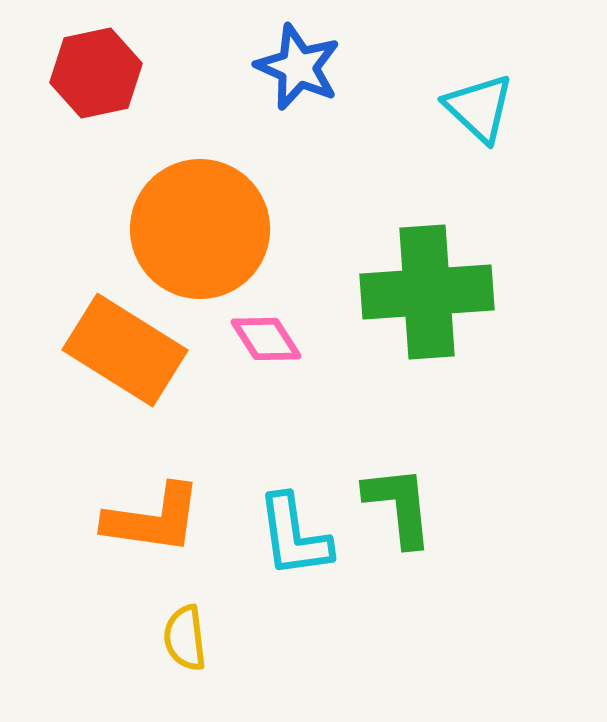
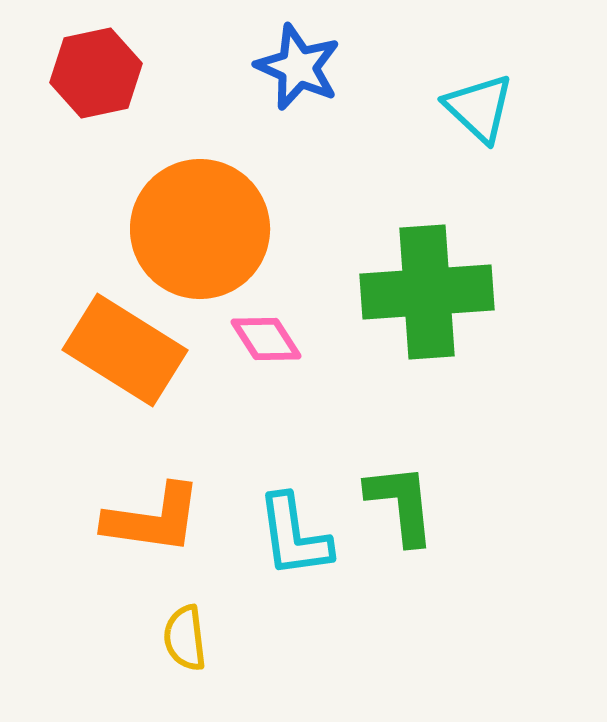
green L-shape: moved 2 px right, 2 px up
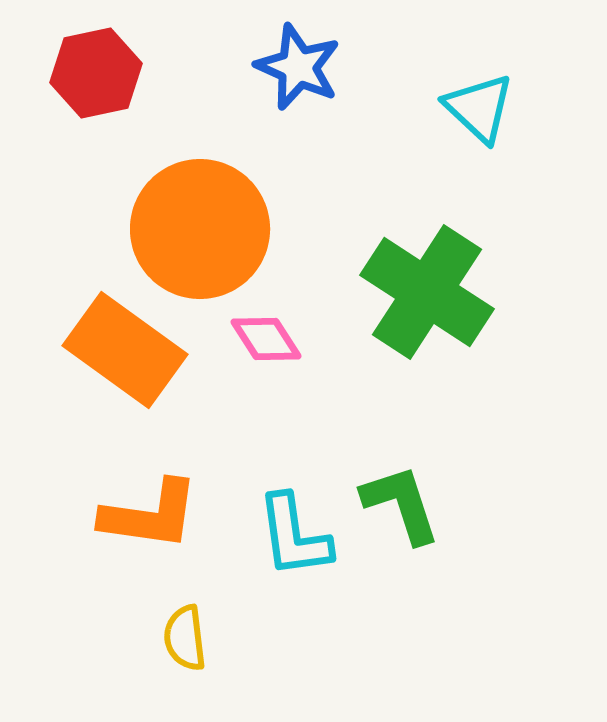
green cross: rotated 37 degrees clockwise
orange rectangle: rotated 4 degrees clockwise
green L-shape: rotated 12 degrees counterclockwise
orange L-shape: moved 3 px left, 4 px up
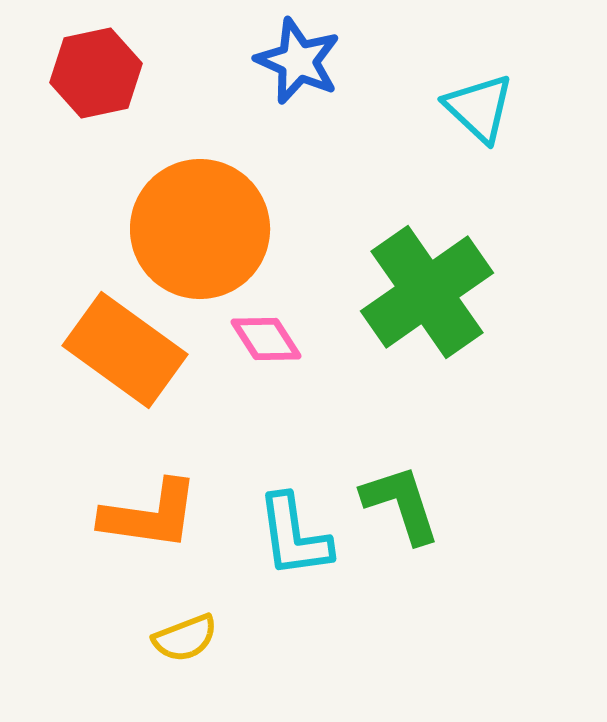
blue star: moved 6 px up
green cross: rotated 22 degrees clockwise
yellow semicircle: rotated 104 degrees counterclockwise
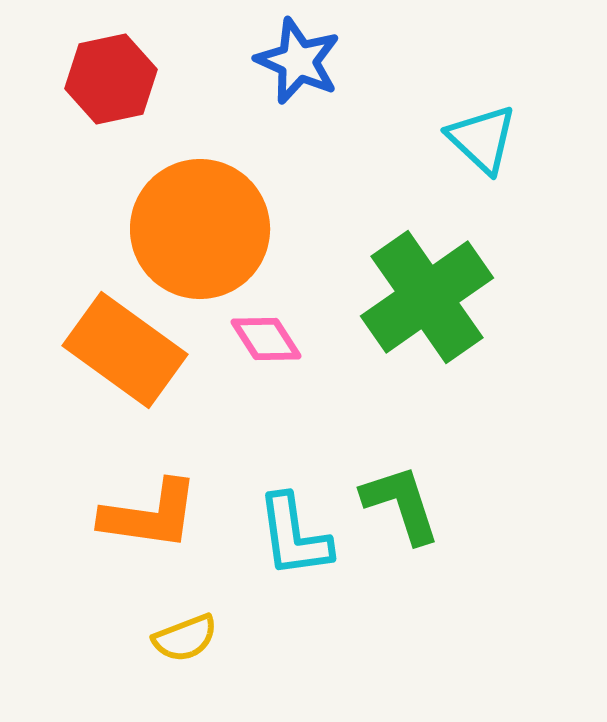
red hexagon: moved 15 px right, 6 px down
cyan triangle: moved 3 px right, 31 px down
green cross: moved 5 px down
